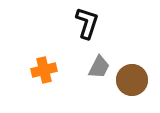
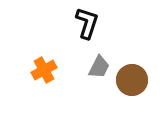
orange cross: rotated 15 degrees counterclockwise
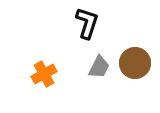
orange cross: moved 4 px down
brown circle: moved 3 px right, 17 px up
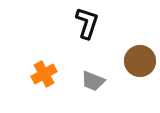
brown circle: moved 5 px right, 2 px up
gray trapezoid: moved 6 px left, 14 px down; rotated 85 degrees clockwise
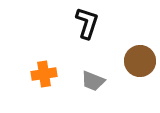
orange cross: rotated 20 degrees clockwise
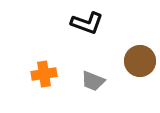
black L-shape: rotated 92 degrees clockwise
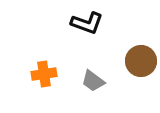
brown circle: moved 1 px right
gray trapezoid: rotated 15 degrees clockwise
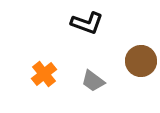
orange cross: rotated 30 degrees counterclockwise
